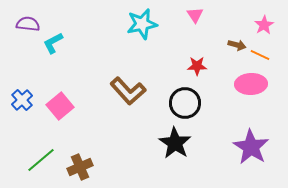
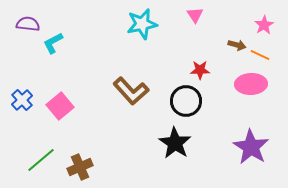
red star: moved 3 px right, 4 px down
brown L-shape: moved 3 px right
black circle: moved 1 px right, 2 px up
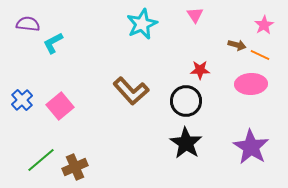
cyan star: rotated 12 degrees counterclockwise
black star: moved 11 px right
brown cross: moved 5 px left
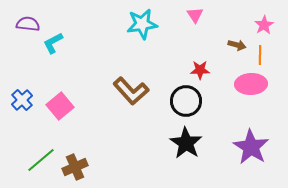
cyan star: rotated 16 degrees clockwise
orange line: rotated 66 degrees clockwise
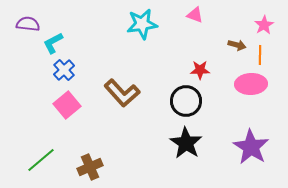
pink triangle: rotated 36 degrees counterclockwise
brown L-shape: moved 9 px left, 2 px down
blue cross: moved 42 px right, 30 px up
pink square: moved 7 px right, 1 px up
brown cross: moved 15 px right
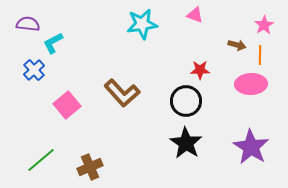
blue cross: moved 30 px left
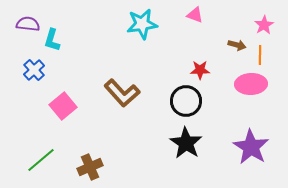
cyan L-shape: moved 1 px left, 3 px up; rotated 45 degrees counterclockwise
pink square: moved 4 px left, 1 px down
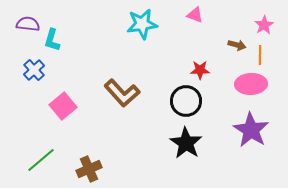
purple star: moved 17 px up
brown cross: moved 1 px left, 2 px down
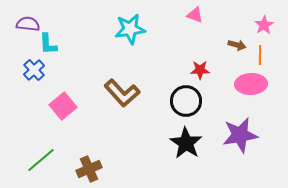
cyan star: moved 12 px left, 5 px down
cyan L-shape: moved 4 px left, 4 px down; rotated 20 degrees counterclockwise
purple star: moved 11 px left, 5 px down; rotated 30 degrees clockwise
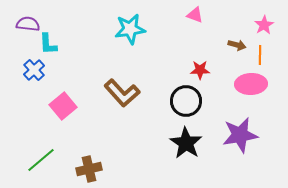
brown cross: rotated 10 degrees clockwise
